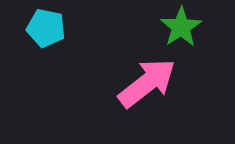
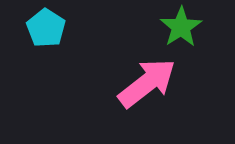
cyan pentagon: rotated 21 degrees clockwise
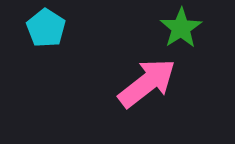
green star: moved 1 px down
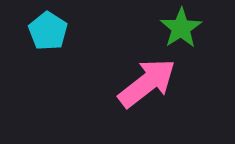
cyan pentagon: moved 2 px right, 3 px down
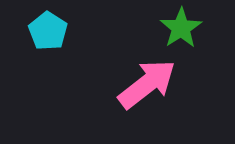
pink arrow: moved 1 px down
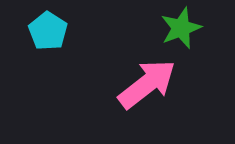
green star: rotated 12 degrees clockwise
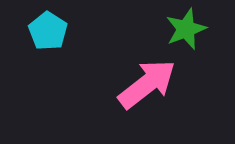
green star: moved 5 px right, 1 px down
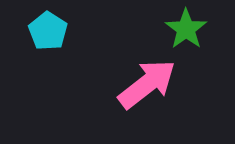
green star: rotated 15 degrees counterclockwise
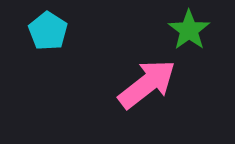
green star: moved 3 px right, 1 px down
